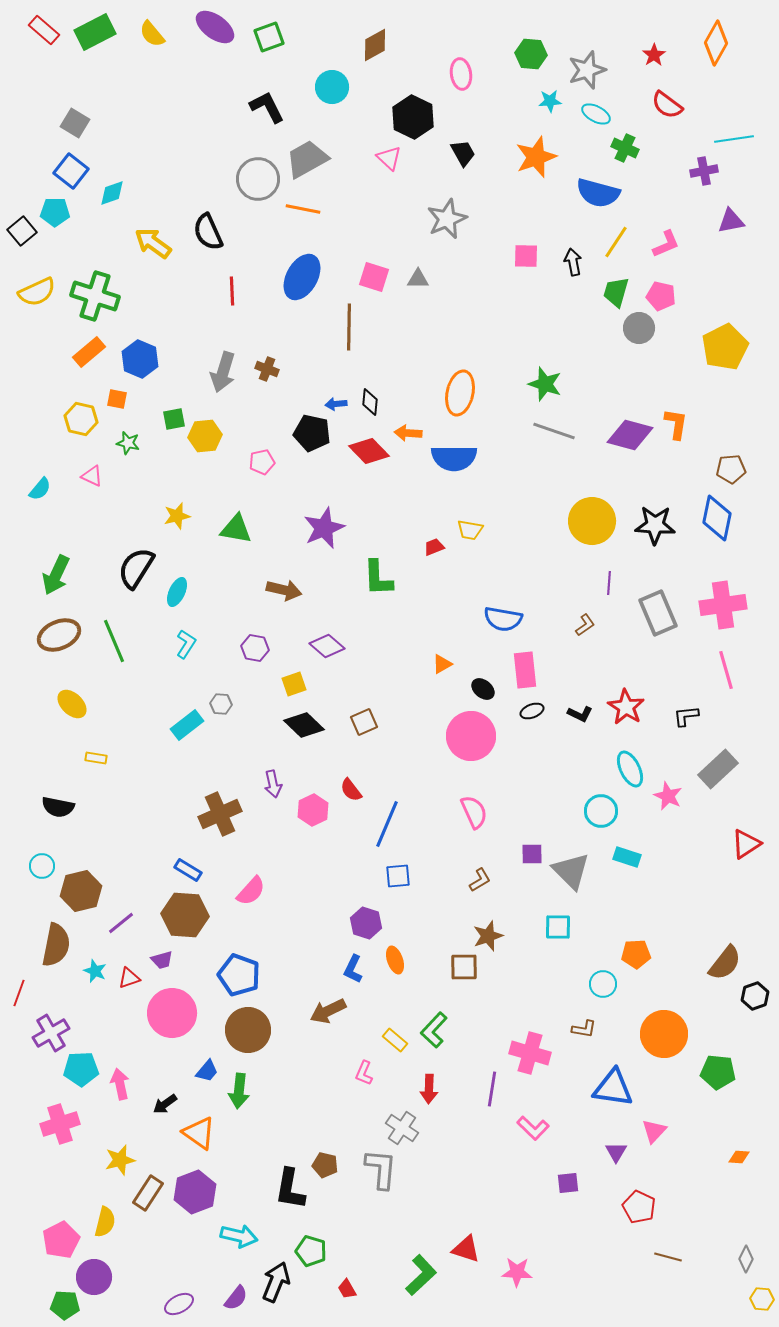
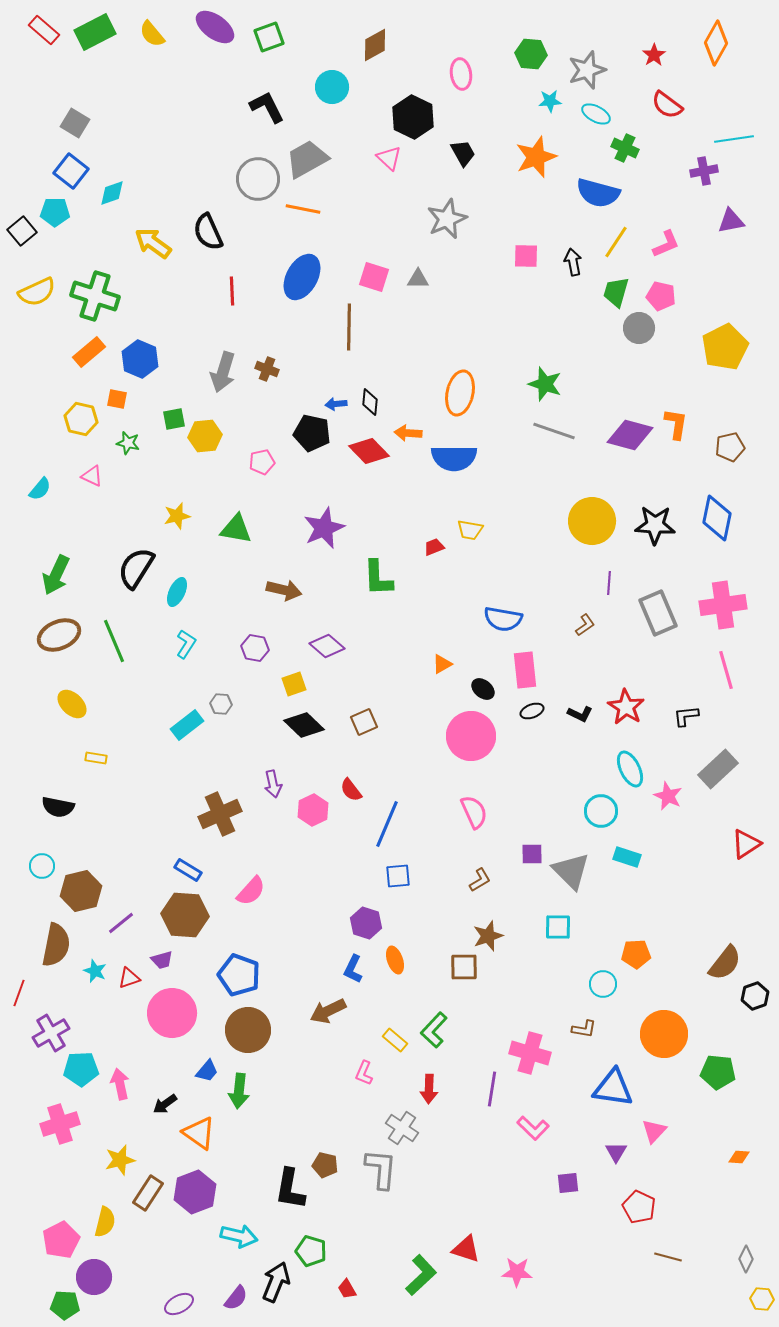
brown pentagon at (731, 469): moved 1 px left, 22 px up; rotated 8 degrees counterclockwise
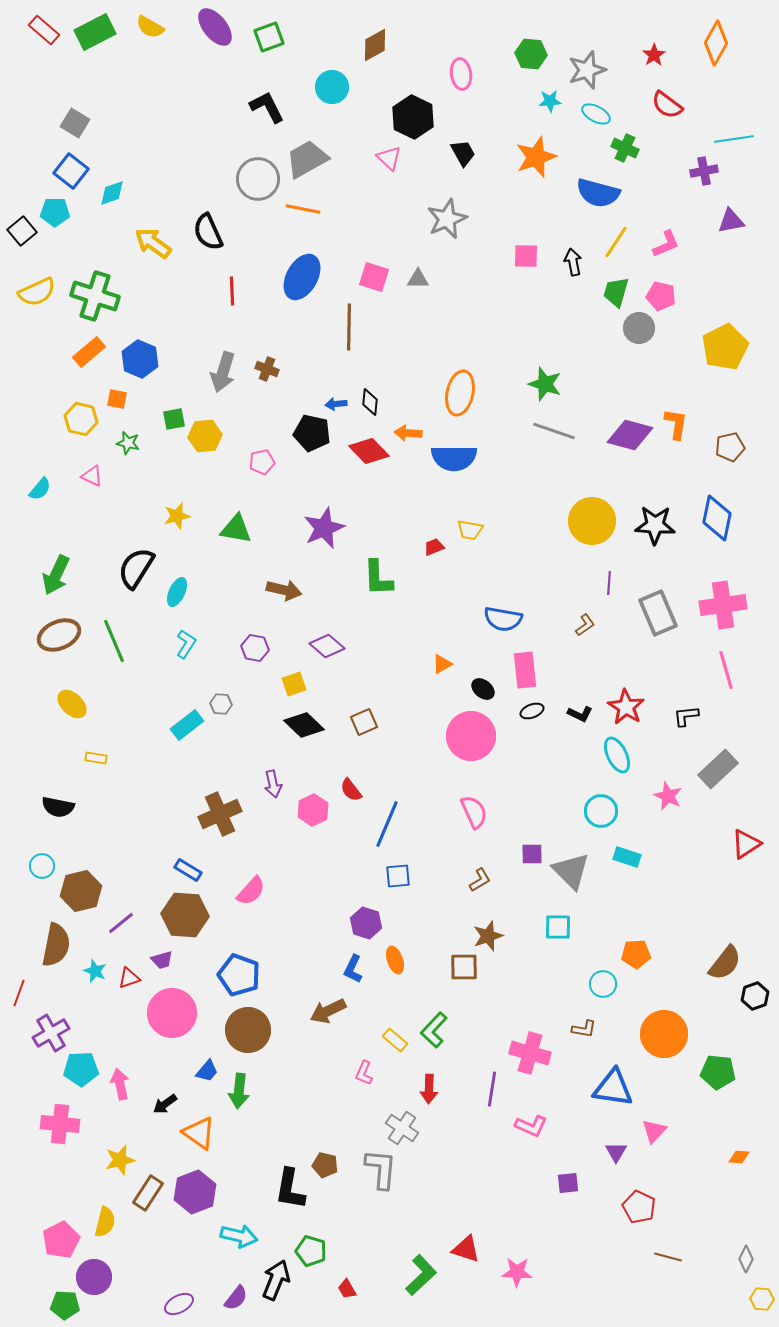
purple ellipse at (215, 27): rotated 15 degrees clockwise
yellow semicircle at (152, 34): moved 2 px left, 7 px up; rotated 20 degrees counterclockwise
cyan ellipse at (630, 769): moved 13 px left, 14 px up
pink cross at (60, 1124): rotated 24 degrees clockwise
pink L-shape at (533, 1128): moved 2 px left, 2 px up; rotated 20 degrees counterclockwise
black arrow at (276, 1282): moved 2 px up
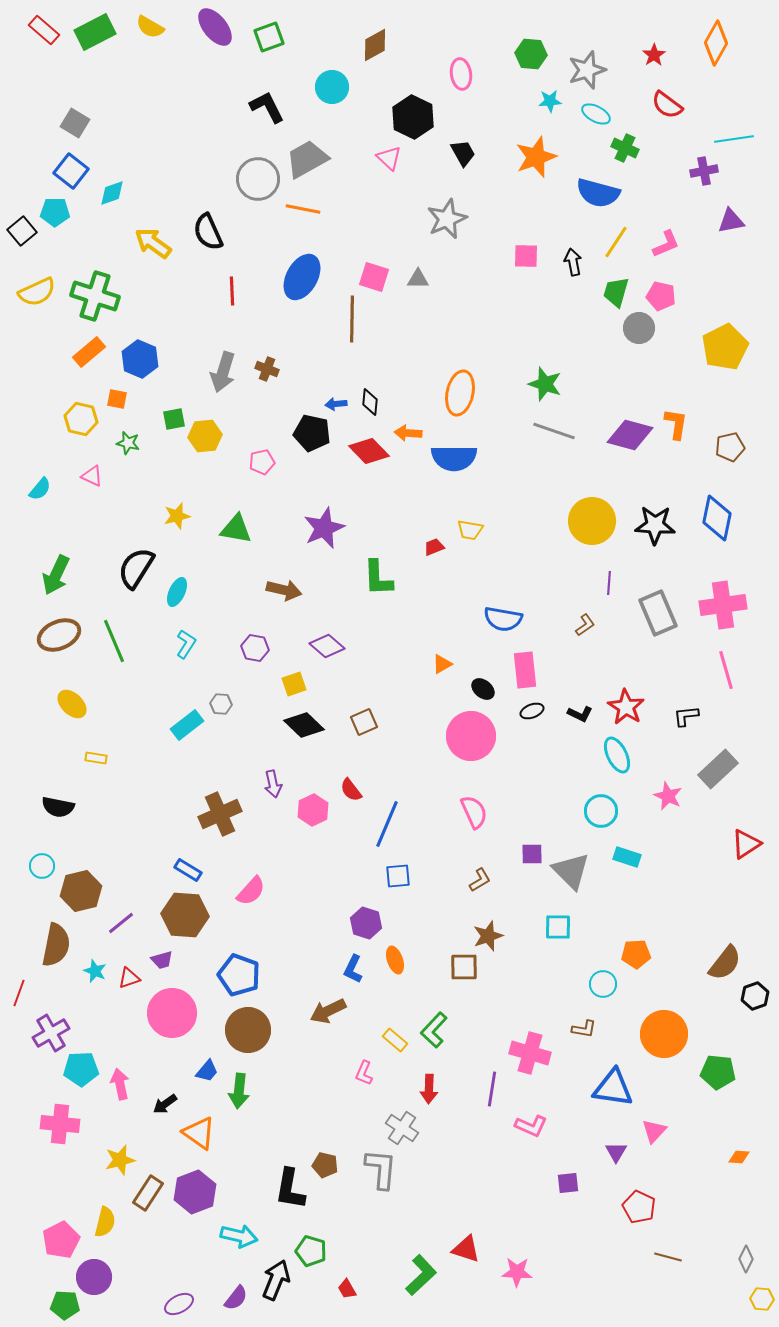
brown line at (349, 327): moved 3 px right, 8 px up
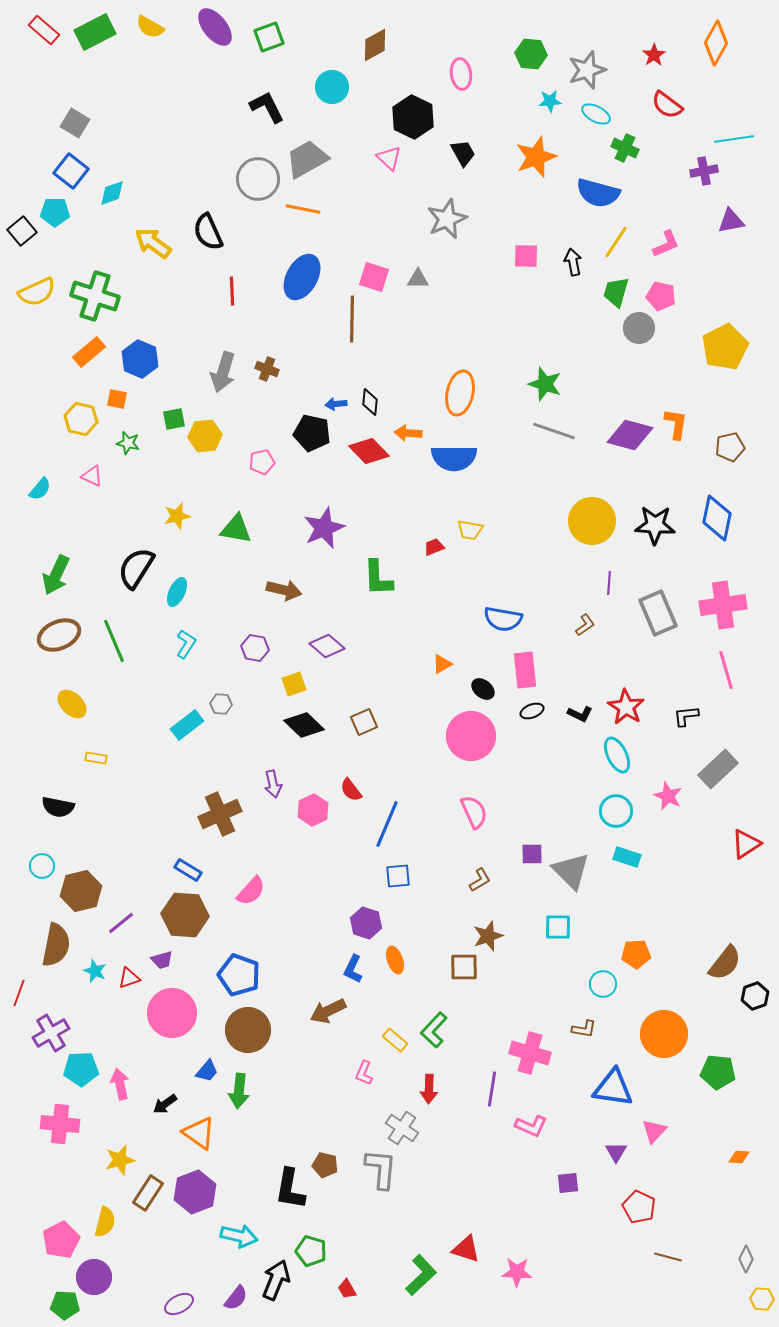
cyan circle at (601, 811): moved 15 px right
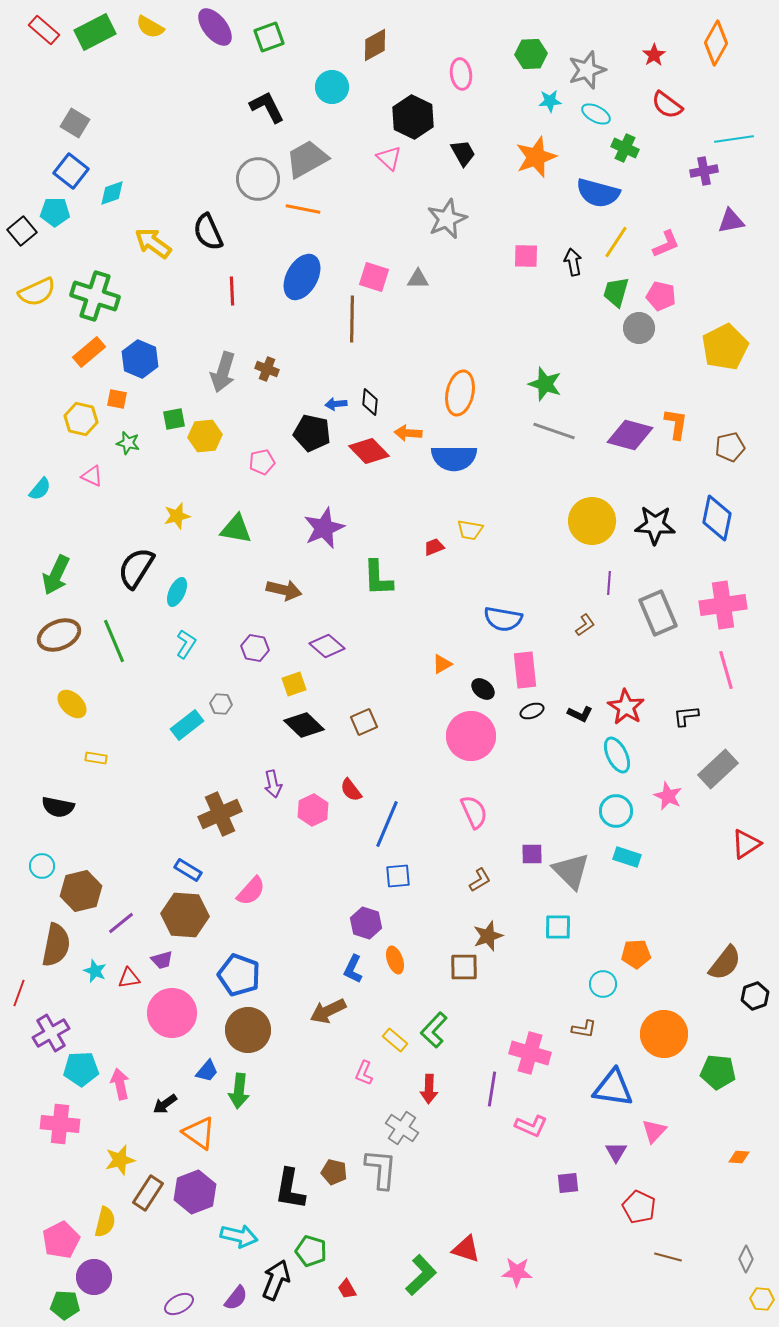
green hexagon at (531, 54): rotated 8 degrees counterclockwise
red triangle at (129, 978): rotated 10 degrees clockwise
brown pentagon at (325, 1165): moved 9 px right, 7 px down
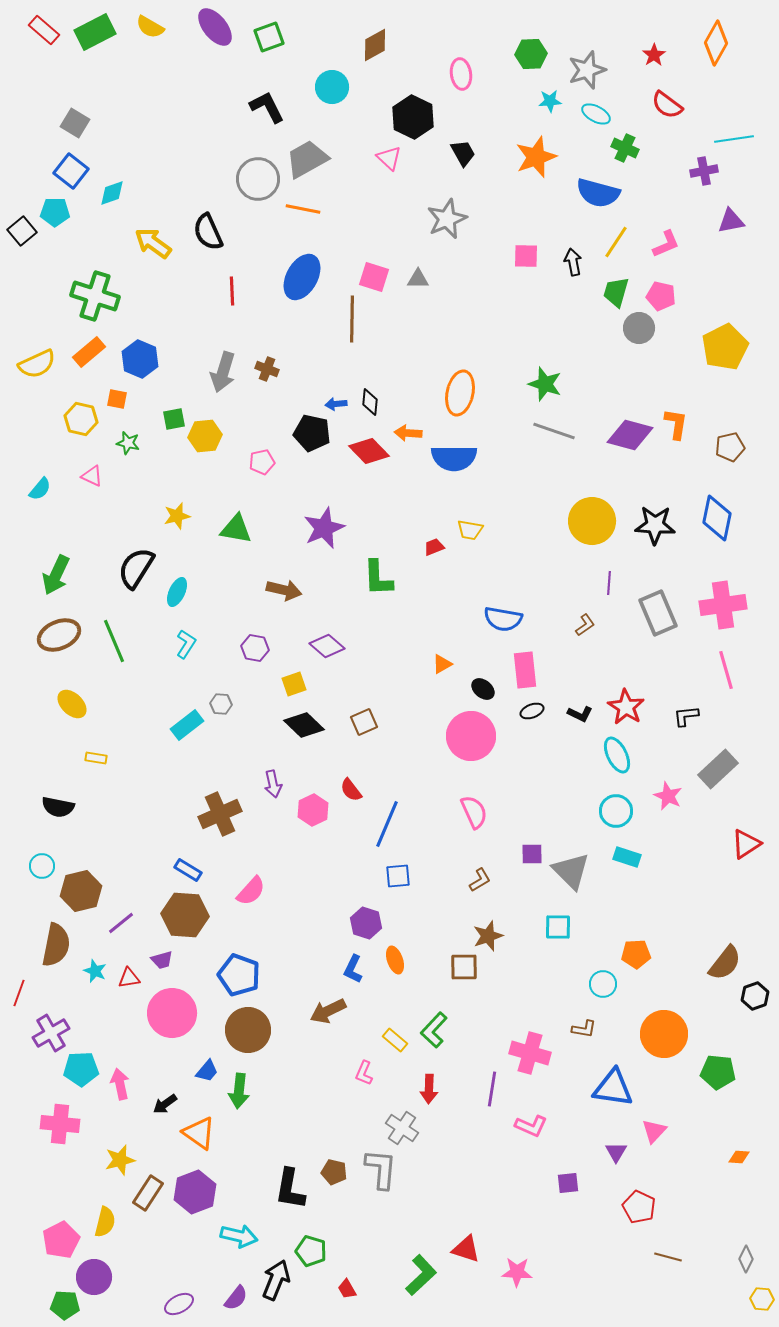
yellow semicircle at (37, 292): moved 72 px down
